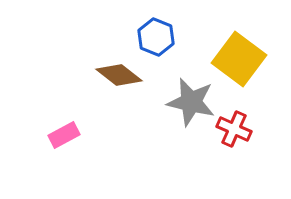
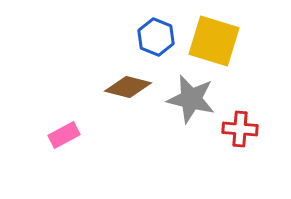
yellow square: moved 25 px left, 18 px up; rotated 20 degrees counterclockwise
brown diamond: moved 9 px right, 12 px down; rotated 24 degrees counterclockwise
gray star: moved 3 px up
red cross: moved 6 px right; rotated 20 degrees counterclockwise
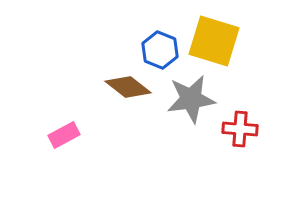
blue hexagon: moved 4 px right, 13 px down
brown diamond: rotated 24 degrees clockwise
gray star: rotated 21 degrees counterclockwise
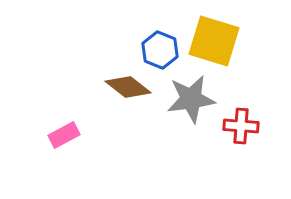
red cross: moved 1 px right, 3 px up
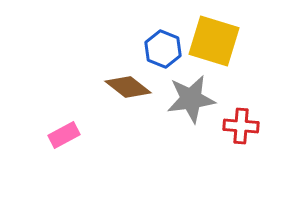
blue hexagon: moved 3 px right, 1 px up
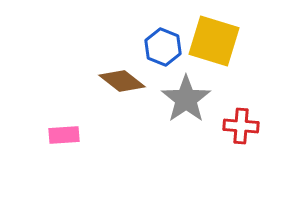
blue hexagon: moved 2 px up
brown diamond: moved 6 px left, 6 px up
gray star: moved 5 px left; rotated 27 degrees counterclockwise
pink rectangle: rotated 24 degrees clockwise
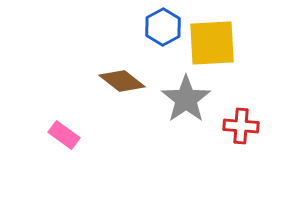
yellow square: moved 2 px left, 2 px down; rotated 20 degrees counterclockwise
blue hexagon: moved 20 px up; rotated 9 degrees clockwise
pink rectangle: rotated 40 degrees clockwise
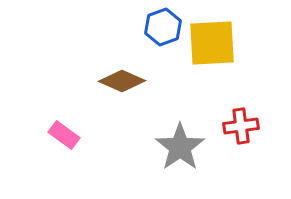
blue hexagon: rotated 9 degrees clockwise
brown diamond: rotated 15 degrees counterclockwise
gray star: moved 6 px left, 48 px down
red cross: rotated 12 degrees counterclockwise
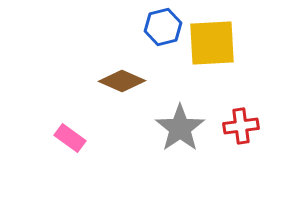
blue hexagon: rotated 6 degrees clockwise
pink rectangle: moved 6 px right, 3 px down
gray star: moved 19 px up
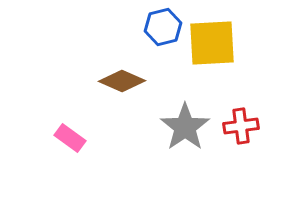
gray star: moved 5 px right, 1 px up
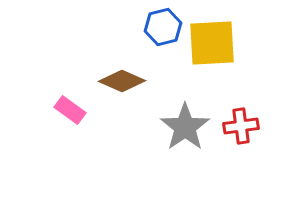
pink rectangle: moved 28 px up
